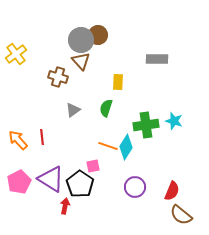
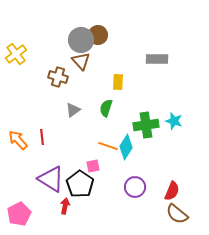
pink pentagon: moved 32 px down
brown semicircle: moved 4 px left, 1 px up
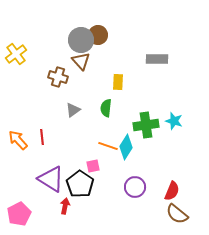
green semicircle: rotated 12 degrees counterclockwise
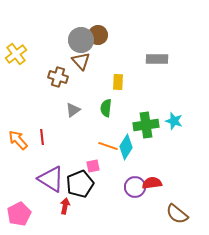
black pentagon: rotated 16 degrees clockwise
red semicircle: moved 20 px left, 8 px up; rotated 120 degrees counterclockwise
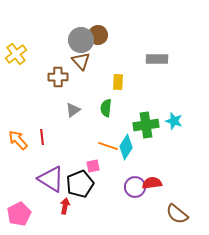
brown cross: rotated 18 degrees counterclockwise
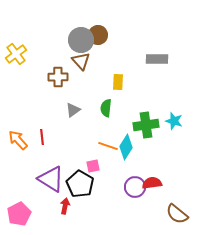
black pentagon: rotated 20 degrees counterclockwise
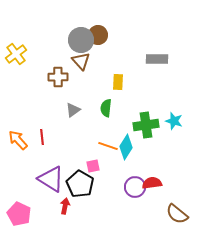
pink pentagon: rotated 20 degrees counterclockwise
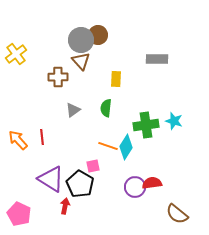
yellow rectangle: moved 2 px left, 3 px up
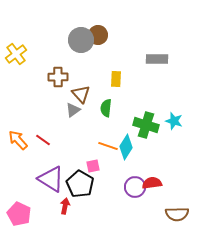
brown triangle: moved 33 px down
green cross: rotated 25 degrees clockwise
red line: moved 1 px right, 3 px down; rotated 49 degrees counterclockwise
brown semicircle: rotated 40 degrees counterclockwise
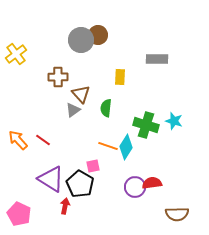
yellow rectangle: moved 4 px right, 2 px up
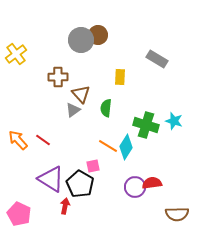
gray rectangle: rotated 30 degrees clockwise
orange line: rotated 12 degrees clockwise
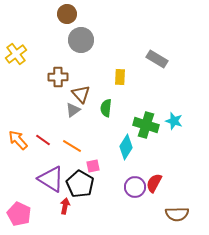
brown circle: moved 31 px left, 21 px up
orange line: moved 36 px left
red semicircle: moved 2 px right; rotated 54 degrees counterclockwise
